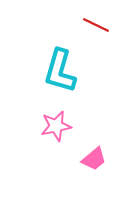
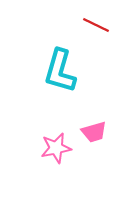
pink star: moved 22 px down
pink trapezoid: moved 27 px up; rotated 24 degrees clockwise
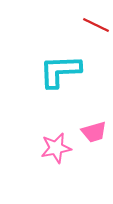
cyan L-shape: rotated 72 degrees clockwise
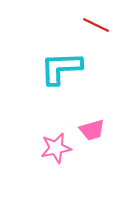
cyan L-shape: moved 1 px right, 3 px up
pink trapezoid: moved 2 px left, 2 px up
